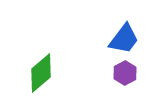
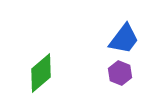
purple hexagon: moved 5 px left; rotated 10 degrees counterclockwise
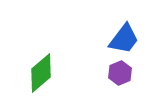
purple hexagon: rotated 15 degrees clockwise
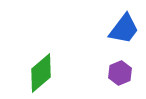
blue trapezoid: moved 10 px up
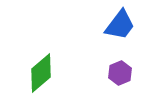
blue trapezoid: moved 4 px left, 4 px up
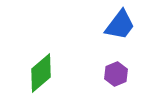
purple hexagon: moved 4 px left, 1 px down
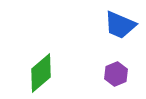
blue trapezoid: rotated 76 degrees clockwise
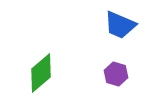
purple hexagon: rotated 20 degrees counterclockwise
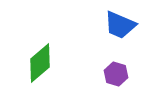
green diamond: moved 1 px left, 10 px up
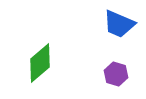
blue trapezoid: moved 1 px left, 1 px up
